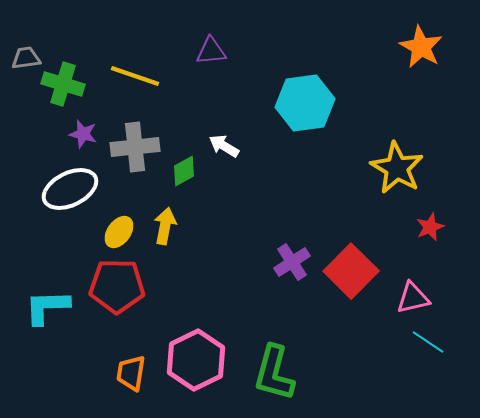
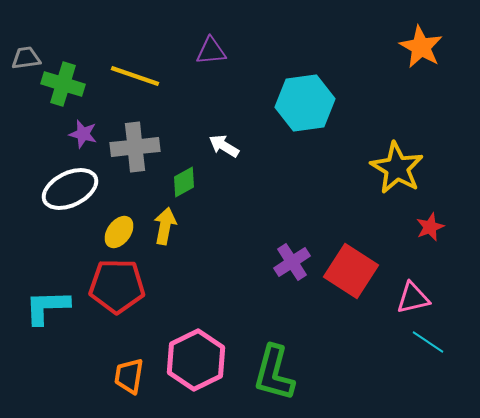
green diamond: moved 11 px down
red square: rotated 12 degrees counterclockwise
orange trapezoid: moved 2 px left, 3 px down
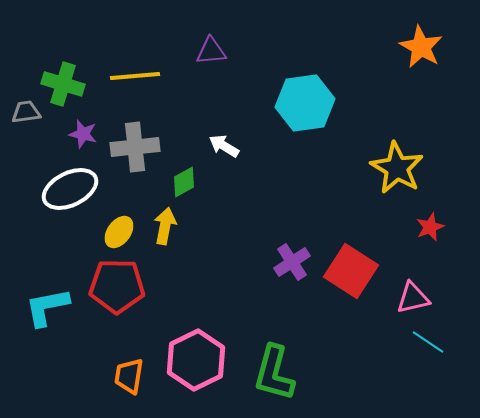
gray trapezoid: moved 54 px down
yellow line: rotated 24 degrees counterclockwise
cyan L-shape: rotated 9 degrees counterclockwise
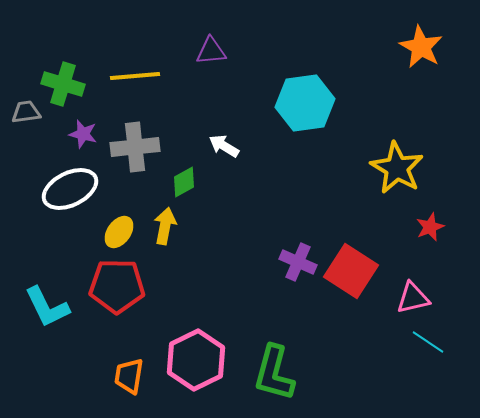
purple cross: moved 6 px right; rotated 33 degrees counterclockwise
cyan L-shape: rotated 105 degrees counterclockwise
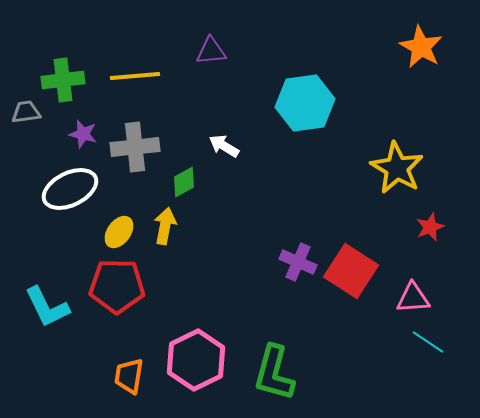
green cross: moved 4 px up; rotated 24 degrees counterclockwise
pink triangle: rotated 9 degrees clockwise
